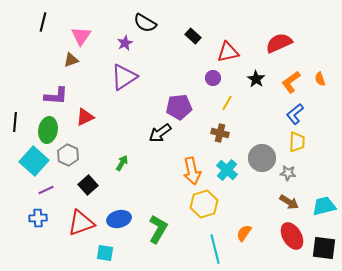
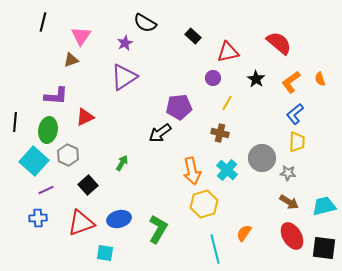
red semicircle at (279, 43): rotated 64 degrees clockwise
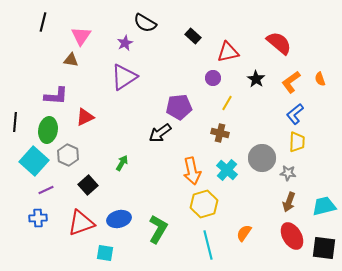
brown triangle at (71, 60): rotated 28 degrees clockwise
brown arrow at (289, 202): rotated 78 degrees clockwise
cyan line at (215, 249): moved 7 px left, 4 px up
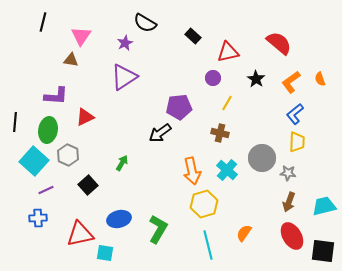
red triangle at (81, 223): moved 1 px left, 11 px down; rotated 8 degrees clockwise
black square at (324, 248): moved 1 px left, 3 px down
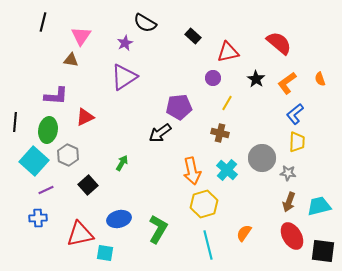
orange L-shape at (291, 82): moved 4 px left, 1 px down
cyan trapezoid at (324, 206): moved 5 px left
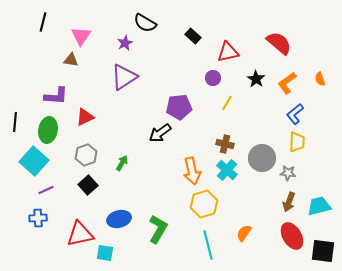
brown cross at (220, 133): moved 5 px right, 11 px down
gray hexagon at (68, 155): moved 18 px right; rotated 15 degrees clockwise
